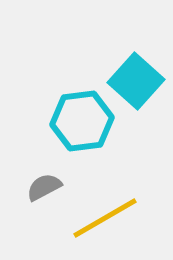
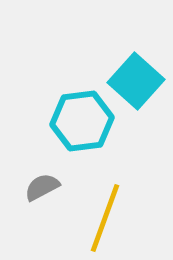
gray semicircle: moved 2 px left
yellow line: rotated 40 degrees counterclockwise
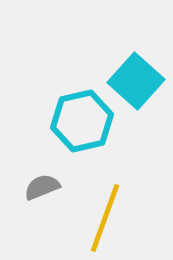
cyan hexagon: rotated 6 degrees counterclockwise
gray semicircle: rotated 6 degrees clockwise
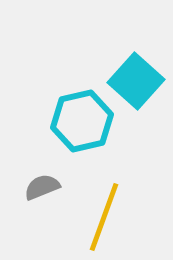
yellow line: moved 1 px left, 1 px up
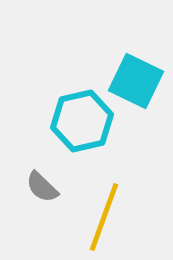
cyan square: rotated 16 degrees counterclockwise
gray semicircle: rotated 114 degrees counterclockwise
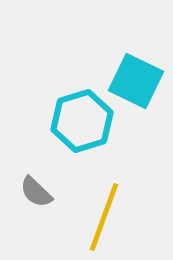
cyan hexagon: rotated 4 degrees counterclockwise
gray semicircle: moved 6 px left, 5 px down
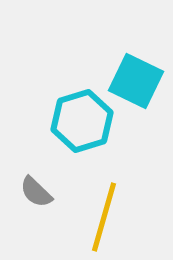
yellow line: rotated 4 degrees counterclockwise
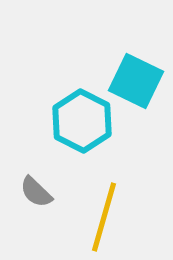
cyan hexagon: rotated 16 degrees counterclockwise
